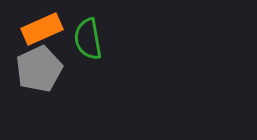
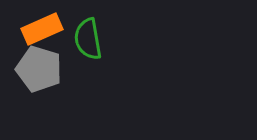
gray pentagon: rotated 30 degrees counterclockwise
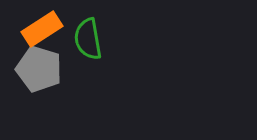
orange rectangle: rotated 9 degrees counterclockwise
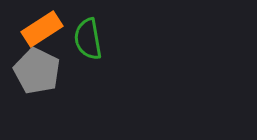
gray pentagon: moved 2 px left, 2 px down; rotated 9 degrees clockwise
